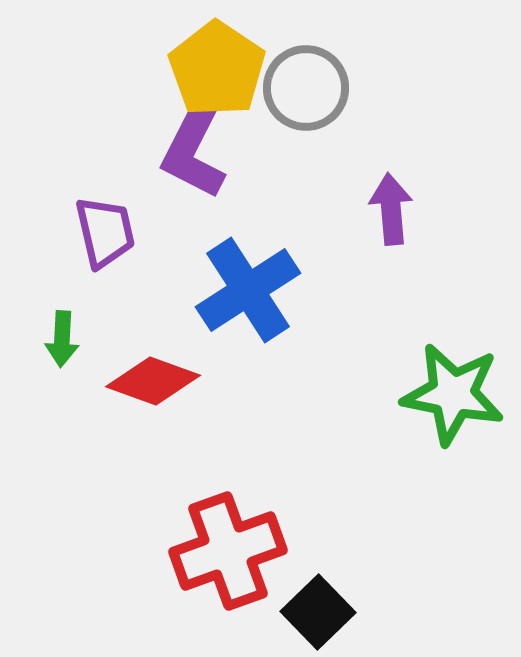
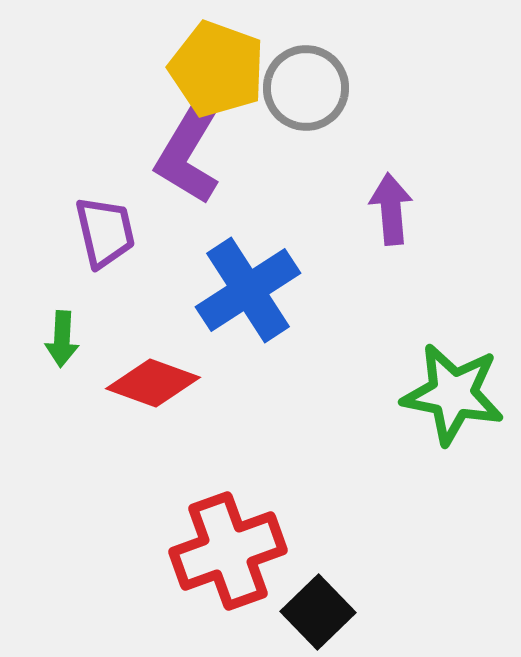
yellow pentagon: rotated 14 degrees counterclockwise
purple L-shape: moved 6 px left, 5 px down; rotated 4 degrees clockwise
red diamond: moved 2 px down
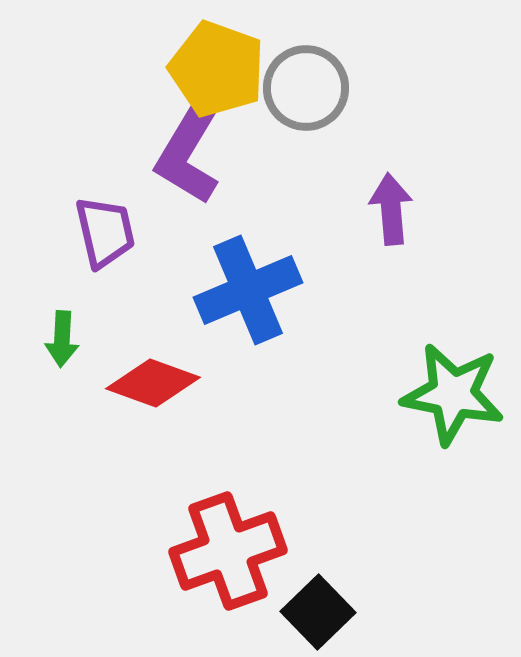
blue cross: rotated 10 degrees clockwise
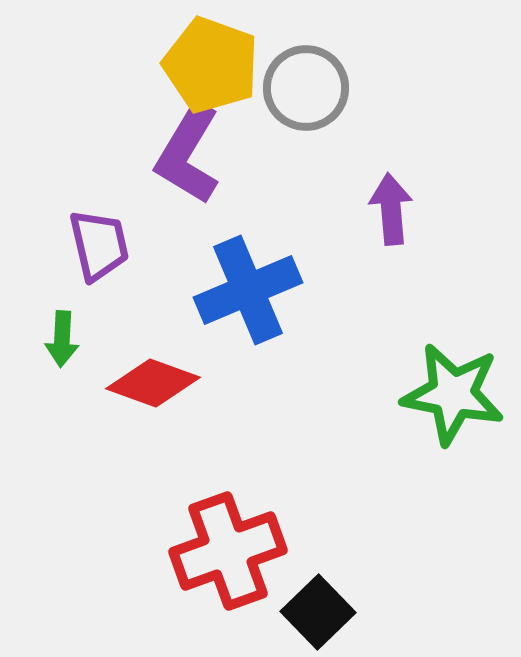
yellow pentagon: moved 6 px left, 4 px up
purple trapezoid: moved 6 px left, 13 px down
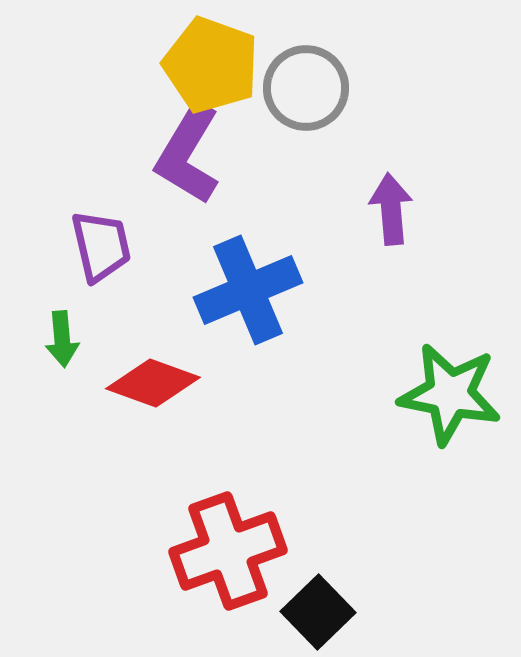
purple trapezoid: moved 2 px right, 1 px down
green arrow: rotated 8 degrees counterclockwise
green star: moved 3 px left
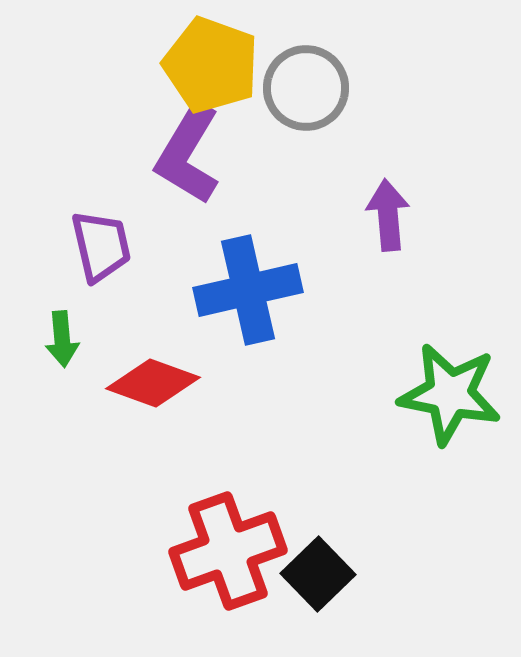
purple arrow: moved 3 px left, 6 px down
blue cross: rotated 10 degrees clockwise
black square: moved 38 px up
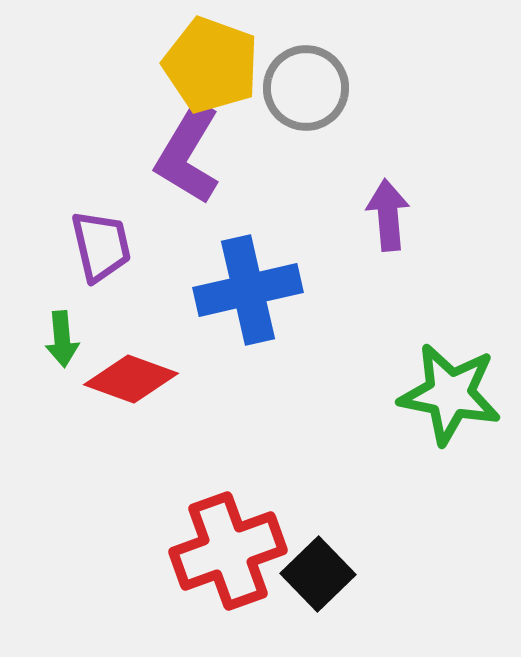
red diamond: moved 22 px left, 4 px up
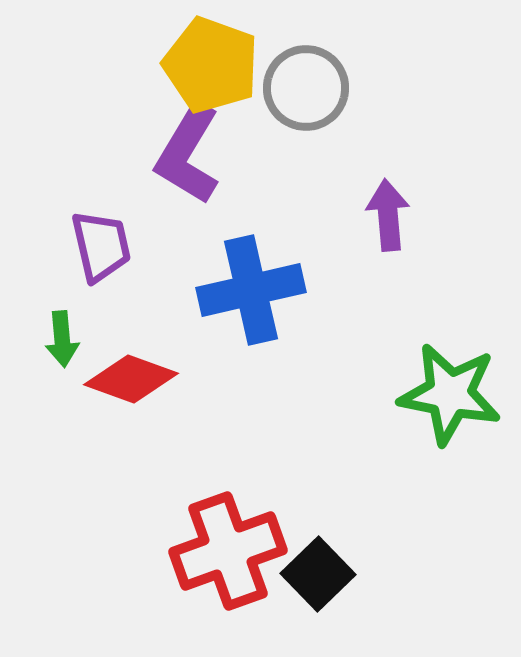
blue cross: moved 3 px right
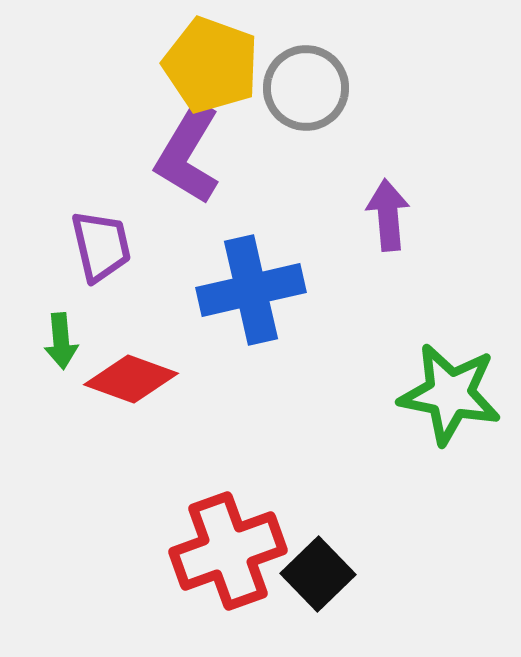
green arrow: moved 1 px left, 2 px down
